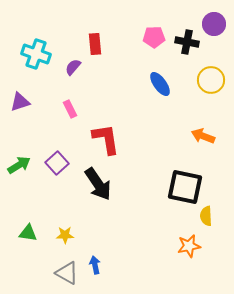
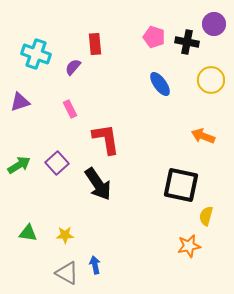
pink pentagon: rotated 20 degrees clockwise
black square: moved 4 px left, 2 px up
yellow semicircle: rotated 18 degrees clockwise
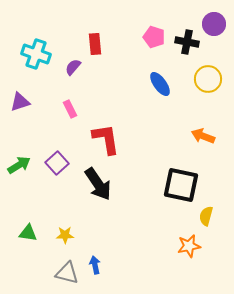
yellow circle: moved 3 px left, 1 px up
gray triangle: rotated 15 degrees counterclockwise
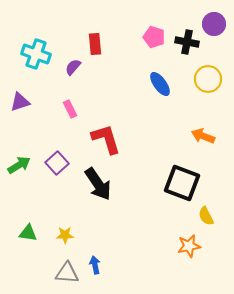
red L-shape: rotated 8 degrees counterclockwise
black square: moved 1 px right, 2 px up; rotated 9 degrees clockwise
yellow semicircle: rotated 42 degrees counterclockwise
gray triangle: rotated 10 degrees counterclockwise
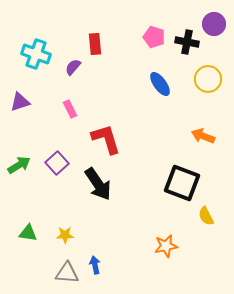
orange star: moved 23 px left
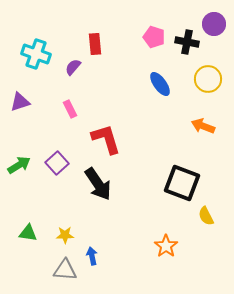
orange arrow: moved 10 px up
orange star: rotated 25 degrees counterclockwise
blue arrow: moved 3 px left, 9 px up
gray triangle: moved 2 px left, 3 px up
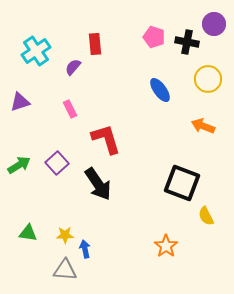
cyan cross: moved 3 px up; rotated 36 degrees clockwise
blue ellipse: moved 6 px down
blue arrow: moved 7 px left, 7 px up
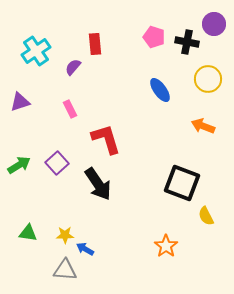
blue arrow: rotated 48 degrees counterclockwise
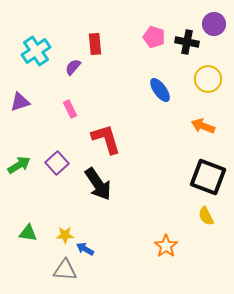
black square: moved 26 px right, 6 px up
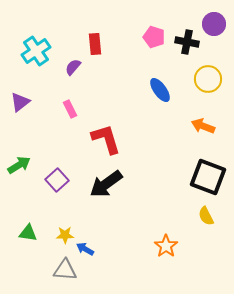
purple triangle: rotated 20 degrees counterclockwise
purple square: moved 17 px down
black arrow: moved 8 px right; rotated 88 degrees clockwise
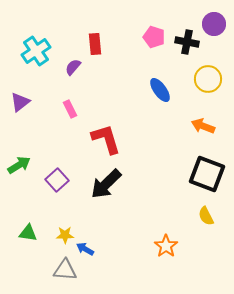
black square: moved 1 px left, 3 px up
black arrow: rotated 8 degrees counterclockwise
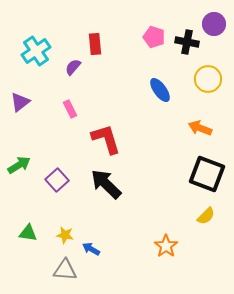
orange arrow: moved 3 px left, 2 px down
black arrow: rotated 88 degrees clockwise
yellow semicircle: rotated 108 degrees counterclockwise
yellow star: rotated 12 degrees clockwise
blue arrow: moved 6 px right
